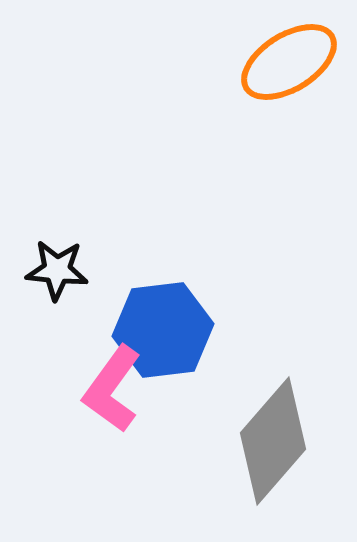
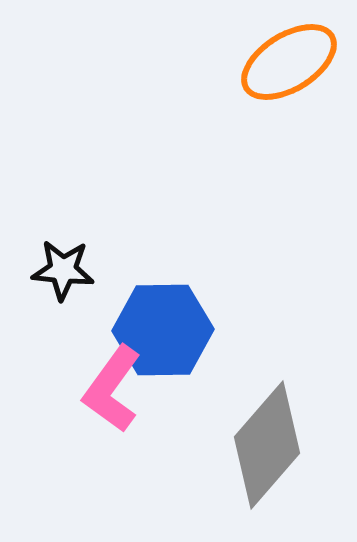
black star: moved 6 px right
blue hexagon: rotated 6 degrees clockwise
gray diamond: moved 6 px left, 4 px down
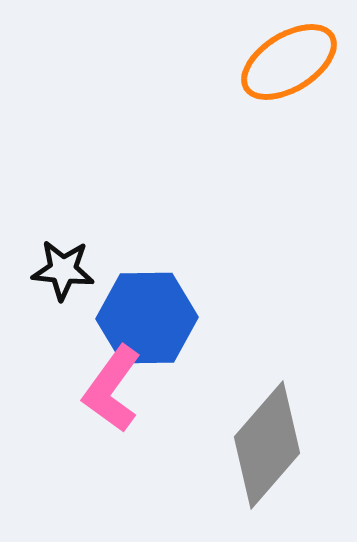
blue hexagon: moved 16 px left, 12 px up
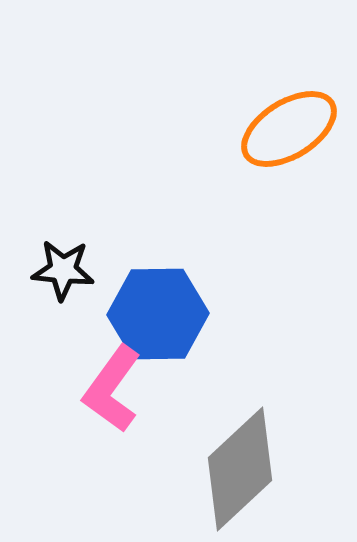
orange ellipse: moved 67 px down
blue hexagon: moved 11 px right, 4 px up
gray diamond: moved 27 px left, 24 px down; rotated 6 degrees clockwise
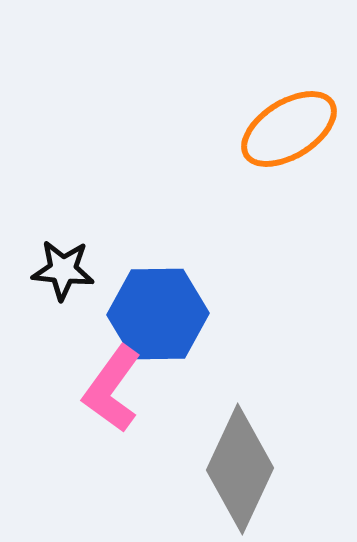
gray diamond: rotated 22 degrees counterclockwise
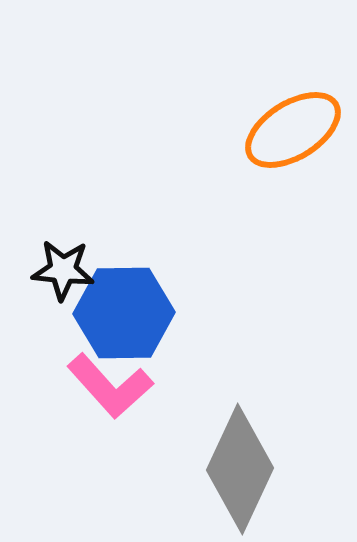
orange ellipse: moved 4 px right, 1 px down
blue hexagon: moved 34 px left, 1 px up
pink L-shape: moved 2 px left, 3 px up; rotated 78 degrees counterclockwise
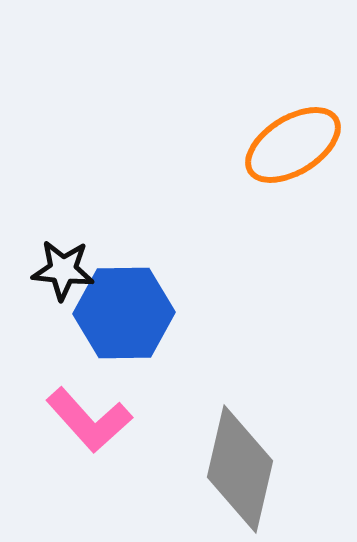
orange ellipse: moved 15 px down
pink L-shape: moved 21 px left, 34 px down
gray diamond: rotated 12 degrees counterclockwise
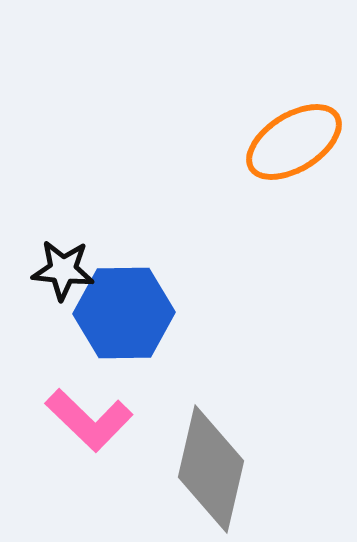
orange ellipse: moved 1 px right, 3 px up
pink L-shape: rotated 4 degrees counterclockwise
gray diamond: moved 29 px left
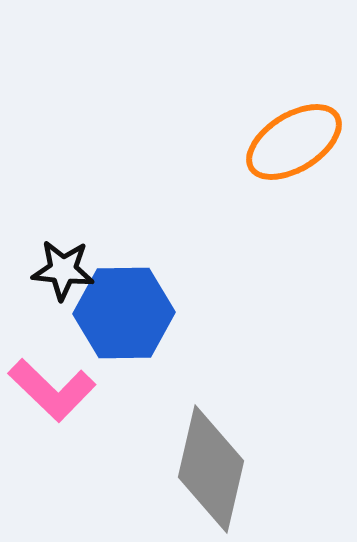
pink L-shape: moved 37 px left, 30 px up
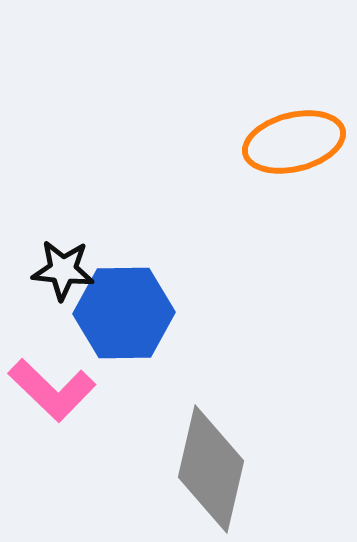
orange ellipse: rotated 18 degrees clockwise
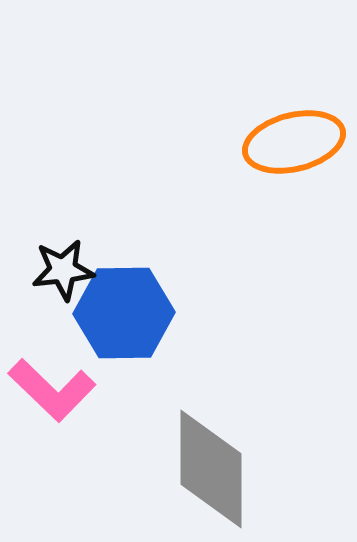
black star: rotated 12 degrees counterclockwise
gray diamond: rotated 13 degrees counterclockwise
